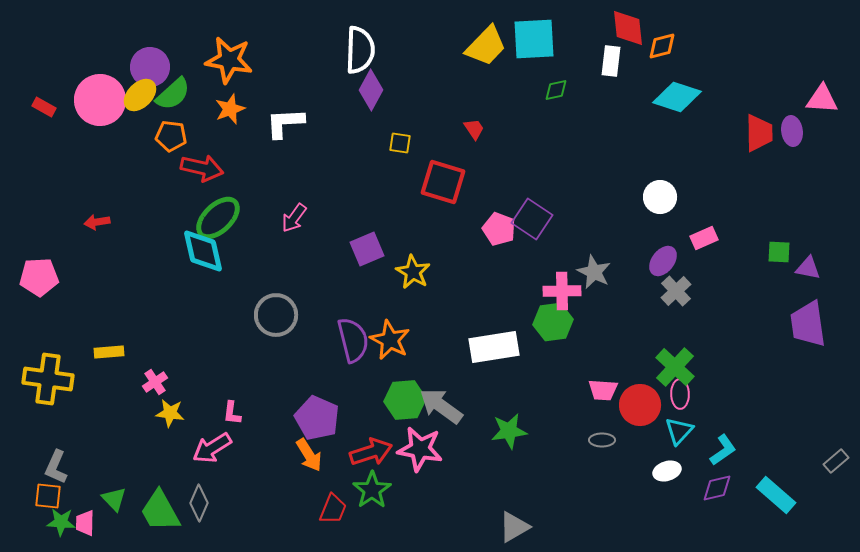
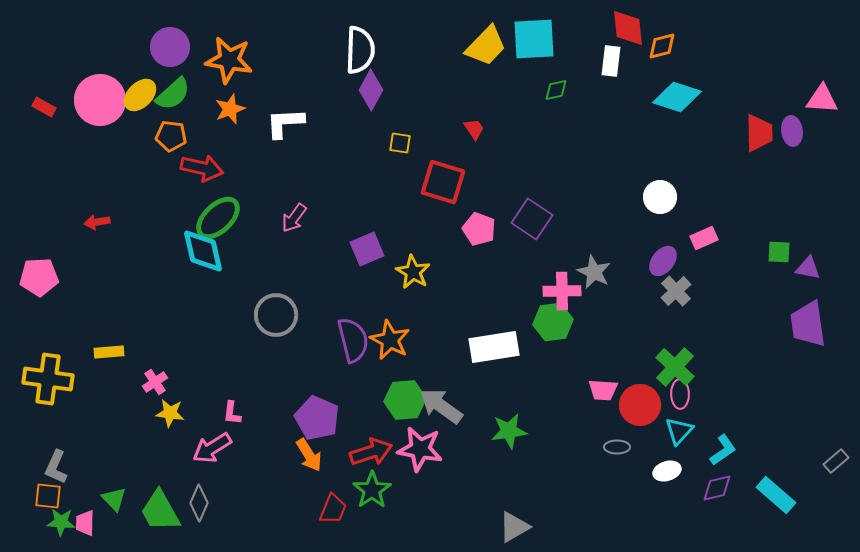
purple circle at (150, 67): moved 20 px right, 20 px up
pink pentagon at (499, 229): moved 20 px left
gray ellipse at (602, 440): moved 15 px right, 7 px down
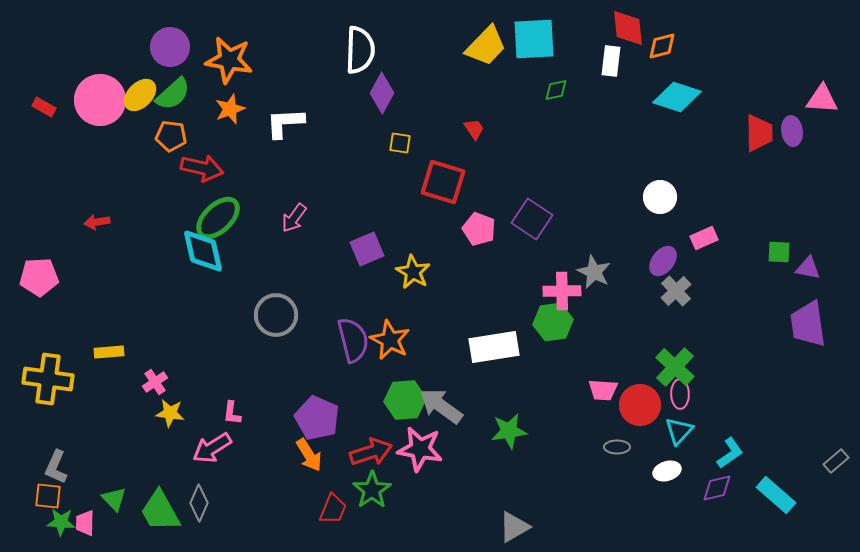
purple diamond at (371, 90): moved 11 px right, 3 px down
cyan L-shape at (723, 450): moved 7 px right, 3 px down
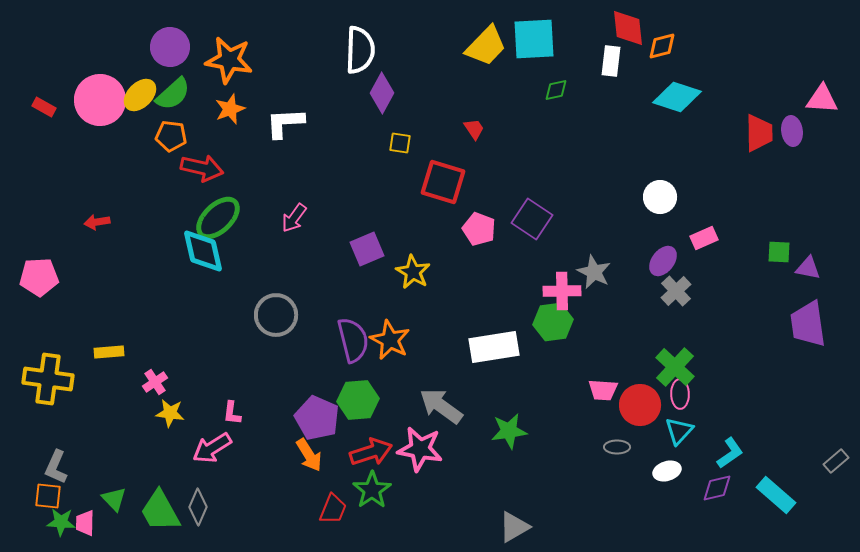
green hexagon at (405, 400): moved 47 px left
gray diamond at (199, 503): moved 1 px left, 4 px down
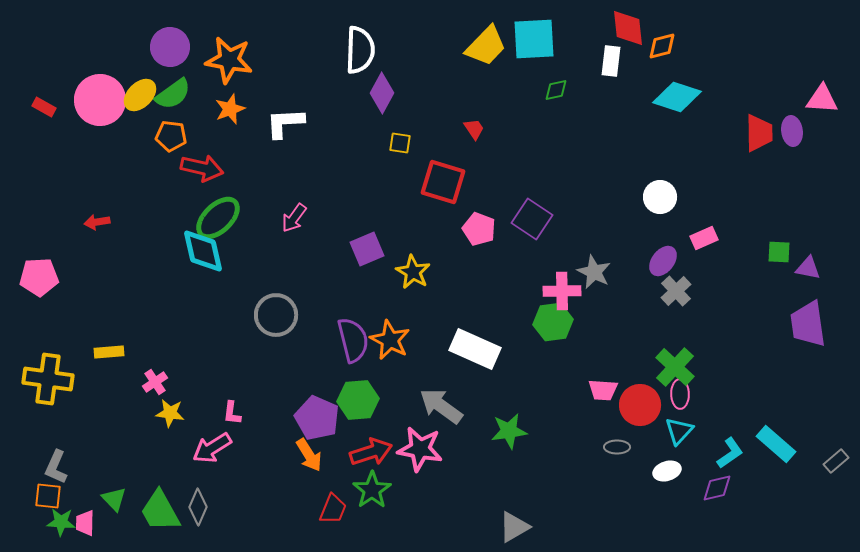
green semicircle at (173, 94): rotated 6 degrees clockwise
white rectangle at (494, 347): moved 19 px left, 2 px down; rotated 33 degrees clockwise
cyan rectangle at (776, 495): moved 51 px up
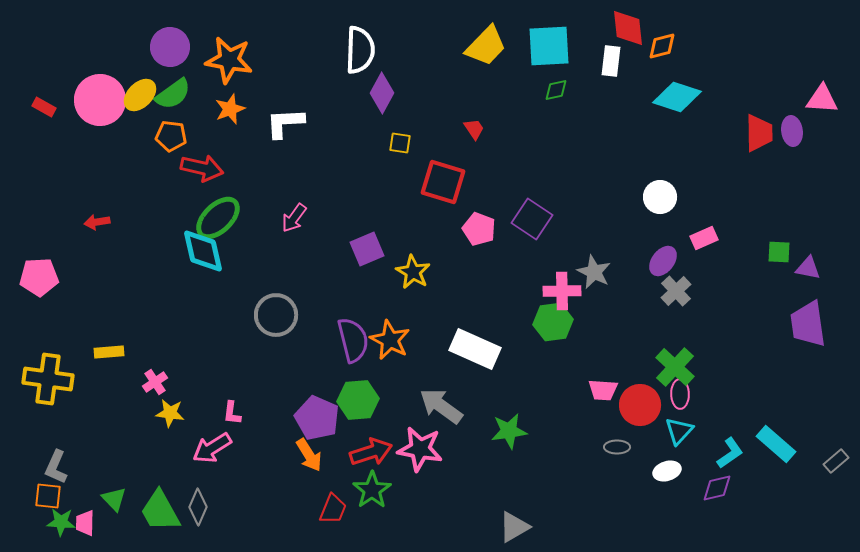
cyan square at (534, 39): moved 15 px right, 7 px down
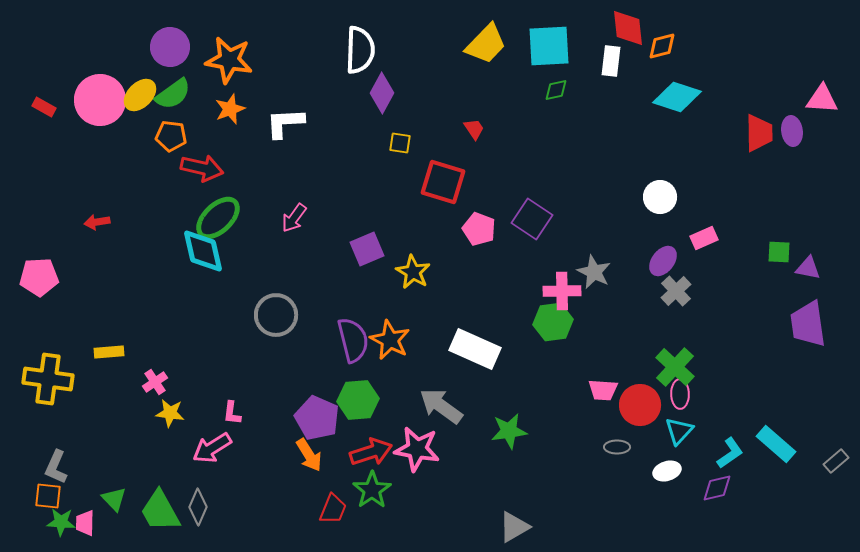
yellow trapezoid at (486, 46): moved 2 px up
pink star at (420, 449): moved 3 px left
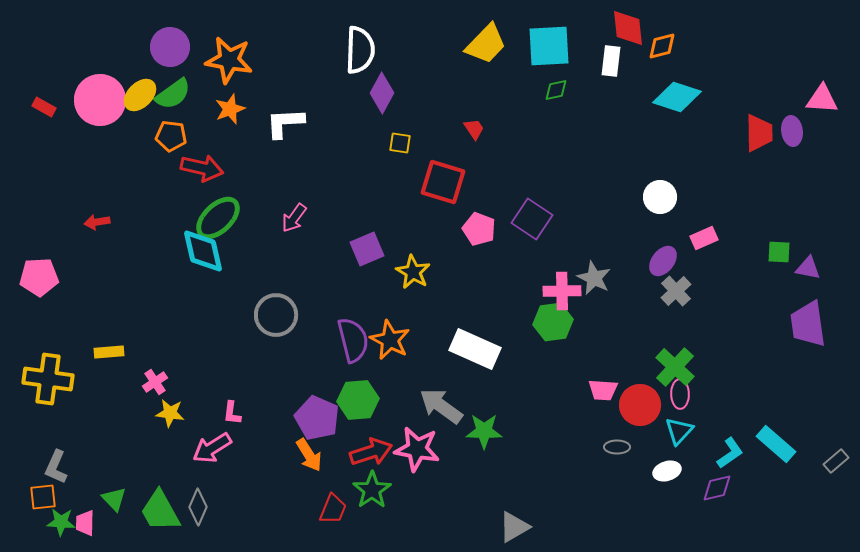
gray star at (594, 272): moved 6 px down
green star at (509, 431): moved 25 px left; rotated 9 degrees clockwise
orange square at (48, 496): moved 5 px left, 1 px down; rotated 12 degrees counterclockwise
